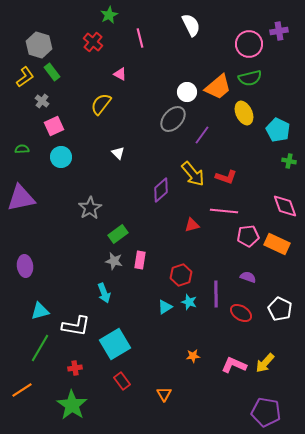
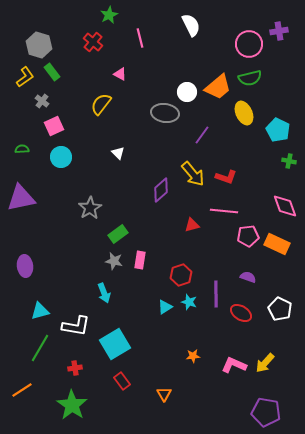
gray ellipse at (173, 119): moved 8 px left, 6 px up; rotated 56 degrees clockwise
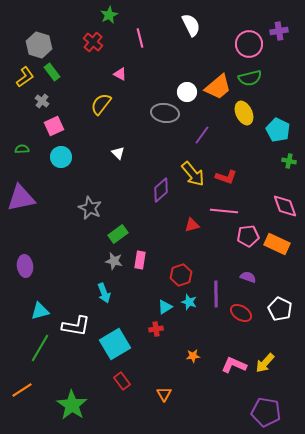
gray star at (90, 208): rotated 15 degrees counterclockwise
red cross at (75, 368): moved 81 px right, 39 px up
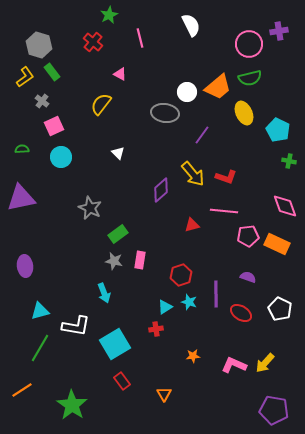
purple pentagon at (266, 412): moved 8 px right, 2 px up
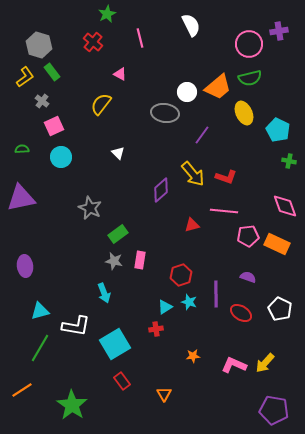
green star at (109, 15): moved 2 px left, 1 px up
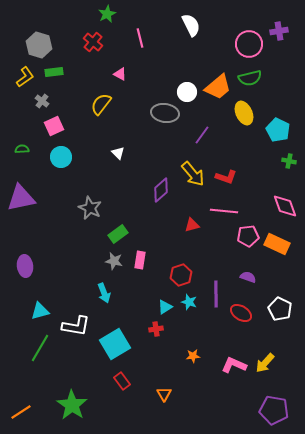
green rectangle at (52, 72): moved 2 px right; rotated 60 degrees counterclockwise
orange line at (22, 390): moved 1 px left, 22 px down
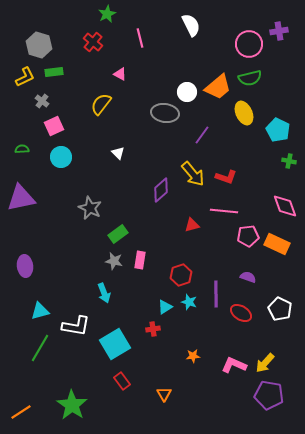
yellow L-shape at (25, 77): rotated 10 degrees clockwise
red cross at (156, 329): moved 3 px left
purple pentagon at (274, 410): moved 5 px left, 15 px up
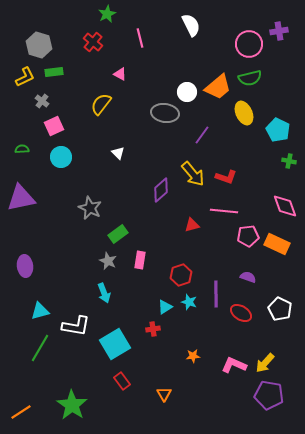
gray star at (114, 261): moved 6 px left; rotated 12 degrees clockwise
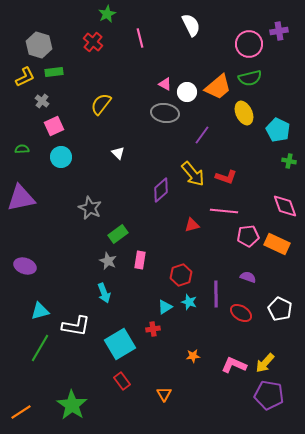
pink triangle at (120, 74): moved 45 px right, 10 px down
purple ellipse at (25, 266): rotated 65 degrees counterclockwise
cyan square at (115, 344): moved 5 px right
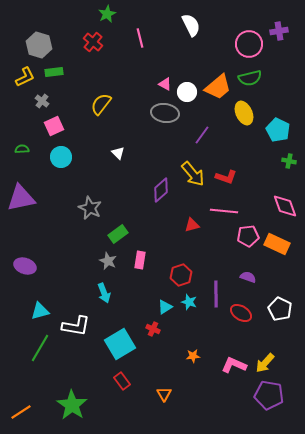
red cross at (153, 329): rotated 32 degrees clockwise
